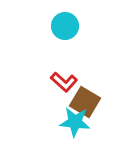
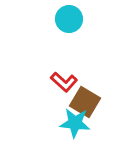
cyan circle: moved 4 px right, 7 px up
cyan star: moved 1 px down
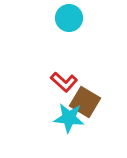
cyan circle: moved 1 px up
cyan star: moved 6 px left, 5 px up
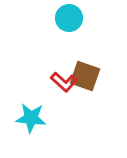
brown square: moved 26 px up; rotated 12 degrees counterclockwise
cyan star: moved 38 px left
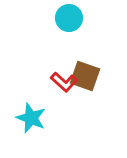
cyan star: rotated 16 degrees clockwise
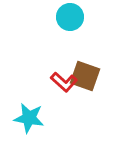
cyan circle: moved 1 px right, 1 px up
cyan star: moved 2 px left; rotated 12 degrees counterclockwise
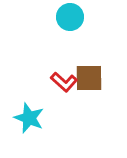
brown square: moved 4 px right, 2 px down; rotated 20 degrees counterclockwise
cyan star: rotated 12 degrees clockwise
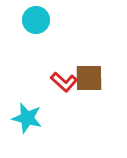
cyan circle: moved 34 px left, 3 px down
cyan star: moved 2 px left; rotated 8 degrees counterclockwise
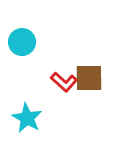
cyan circle: moved 14 px left, 22 px down
cyan star: rotated 16 degrees clockwise
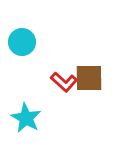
cyan star: moved 1 px left
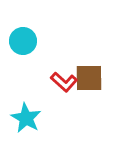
cyan circle: moved 1 px right, 1 px up
